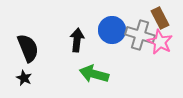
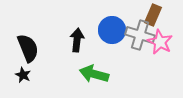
brown rectangle: moved 7 px left, 3 px up; rotated 50 degrees clockwise
black star: moved 1 px left, 3 px up
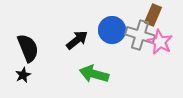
black arrow: rotated 45 degrees clockwise
black star: rotated 21 degrees clockwise
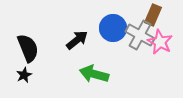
blue circle: moved 1 px right, 2 px up
gray cross: rotated 12 degrees clockwise
black star: moved 1 px right
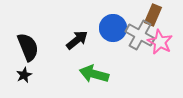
black semicircle: moved 1 px up
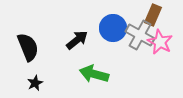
black star: moved 11 px right, 8 px down
